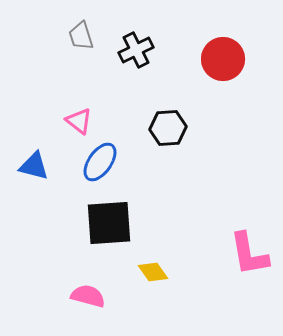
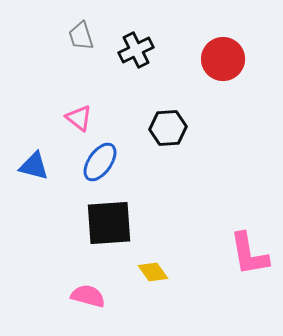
pink triangle: moved 3 px up
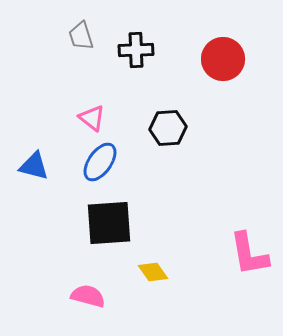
black cross: rotated 24 degrees clockwise
pink triangle: moved 13 px right
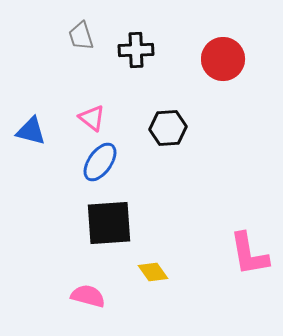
blue triangle: moved 3 px left, 35 px up
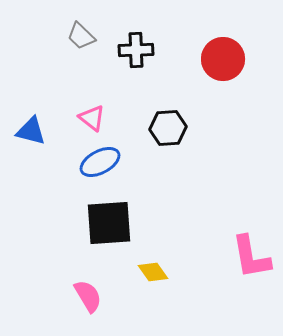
gray trapezoid: rotated 28 degrees counterclockwise
blue ellipse: rotated 27 degrees clockwise
pink L-shape: moved 2 px right, 3 px down
pink semicircle: rotated 44 degrees clockwise
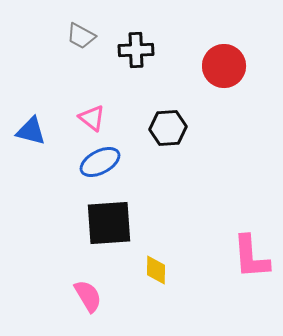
gray trapezoid: rotated 16 degrees counterclockwise
red circle: moved 1 px right, 7 px down
pink L-shape: rotated 6 degrees clockwise
yellow diamond: moved 3 px right, 2 px up; rotated 36 degrees clockwise
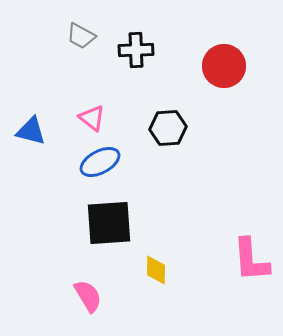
pink L-shape: moved 3 px down
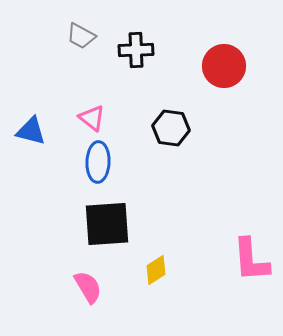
black hexagon: moved 3 px right; rotated 12 degrees clockwise
blue ellipse: moved 2 px left; rotated 60 degrees counterclockwise
black square: moved 2 px left, 1 px down
yellow diamond: rotated 56 degrees clockwise
pink semicircle: moved 9 px up
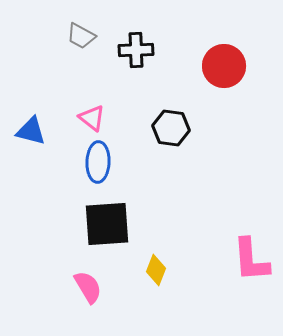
yellow diamond: rotated 36 degrees counterclockwise
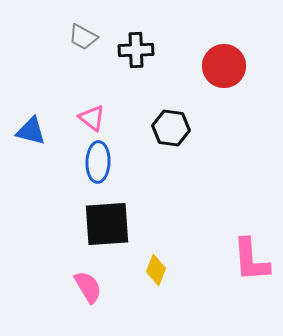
gray trapezoid: moved 2 px right, 1 px down
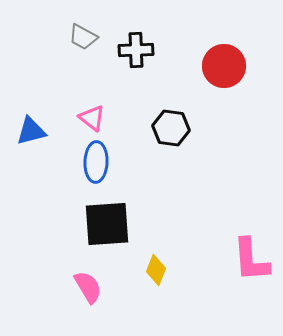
blue triangle: rotated 28 degrees counterclockwise
blue ellipse: moved 2 px left
